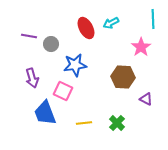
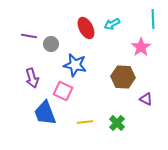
cyan arrow: moved 1 px right, 1 px down
blue star: rotated 20 degrees clockwise
yellow line: moved 1 px right, 1 px up
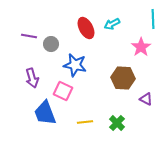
brown hexagon: moved 1 px down
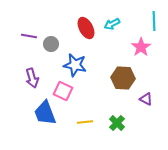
cyan line: moved 1 px right, 2 px down
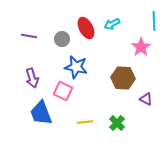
gray circle: moved 11 px right, 5 px up
blue star: moved 1 px right, 2 px down
blue trapezoid: moved 4 px left
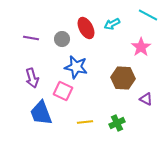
cyan line: moved 6 px left, 6 px up; rotated 60 degrees counterclockwise
purple line: moved 2 px right, 2 px down
green cross: rotated 21 degrees clockwise
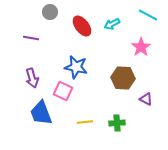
red ellipse: moved 4 px left, 2 px up; rotated 10 degrees counterclockwise
gray circle: moved 12 px left, 27 px up
green cross: rotated 21 degrees clockwise
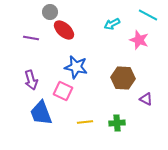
red ellipse: moved 18 px left, 4 px down; rotated 10 degrees counterclockwise
pink star: moved 2 px left, 7 px up; rotated 18 degrees counterclockwise
purple arrow: moved 1 px left, 2 px down
